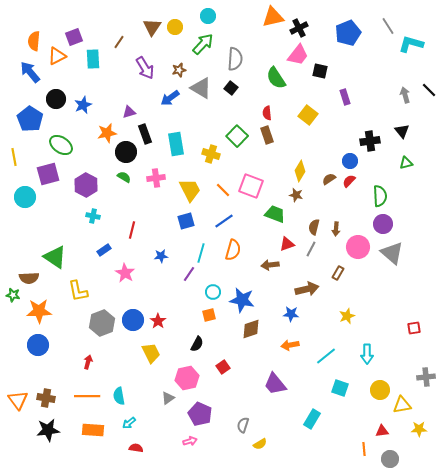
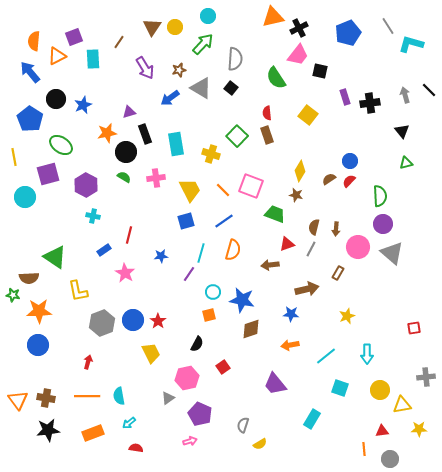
black cross at (370, 141): moved 38 px up
red line at (132, 230): moved 3 px left, 5 px down
orange rectangle at (93, 430): moved 3 px down; rotated 25 degrees counterclockwise
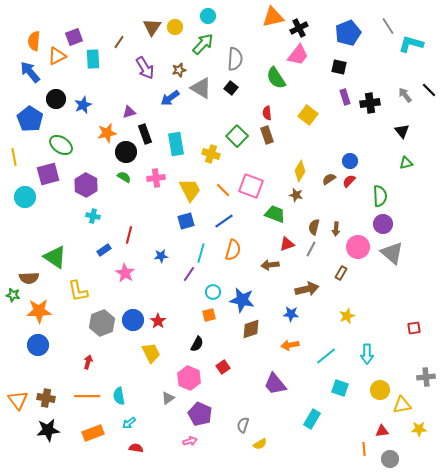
black square at (320, 71): moved 19 px right, 4 px up
gray arrow at (405, 95): rotated 21 degrees counterclockwise
brown rectangle at (338, 273): moved 3 px right
pink hexagon at (187, 378): moved 2 px right; rotated 25 degrees counterclockwise
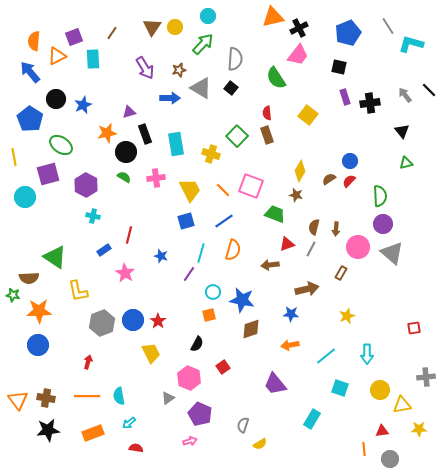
brown line at (119, 42): moved 7 px left, 9 px up
blue arrow at (170, 98): rotated 144 degrees counterclockwise
blue star at (161, 256): rotated 24 degrees clockwise
